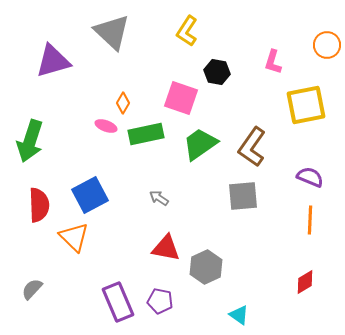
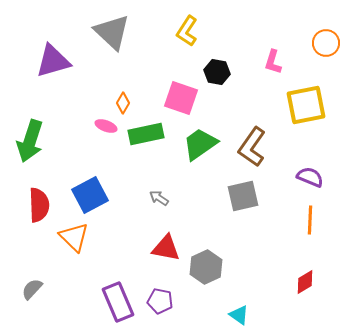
orange circle: moved 1 px left, 2 px up
gray square: rotated 8 degrees counterclockwise
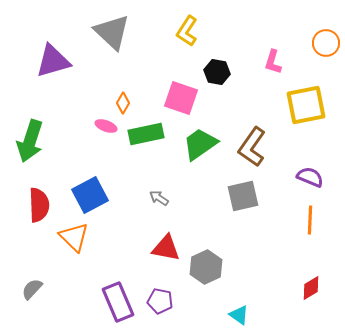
red diamond: moved 6 px right, 6 px down
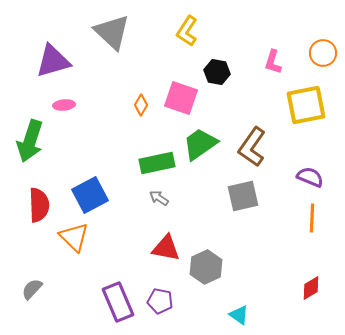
orange circle: moved 3 px left, 10 px down
orange diamond: moved 18 px right, 2 px down
pink ellipse: moved 42 px left, 21 px up; rotated 25 degrees counterclockwise
green rectangle: moved 11 px right, 29 px down
orange line: moved 2 px right, 2 px up
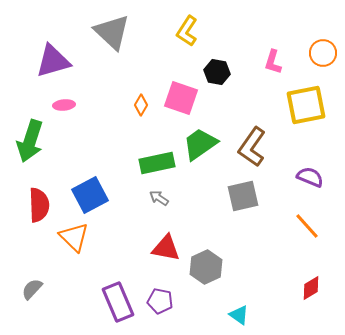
orange line: moved 5 px left, 8 px down; rotated 44 degrees counterclockwise
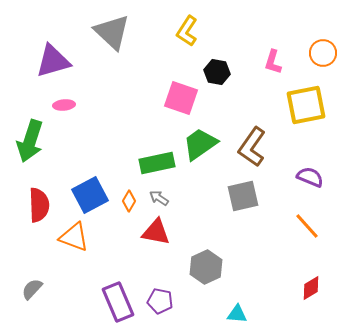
orange diamond: moved 12 px left, 96 px down
orange triangle: rotated 24 degrees counterclockwise
red triangle: moved 10 px left, 16 px up
cyan triangle: moved 2 px left, 1 px up; rotated 30 degrees counterclockwise
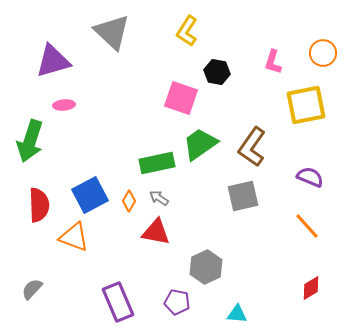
purple pentagon: moved 17 px right, 1 px down
